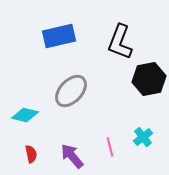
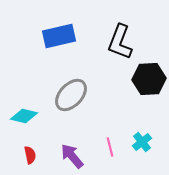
black hexagon: rotated 8 degrees clockwise
gray ellipse: moved 4 px down
cyan diamond: moved 1 px left, 1 px down
cyan cross: moved 1 px left, 5 px down
red semicircle: moved 1 px left, 1 px down
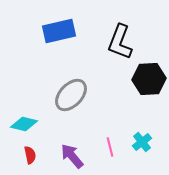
blue rectangle: moved 5 px up
cyan diamond: moved 8 px down
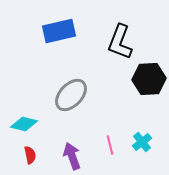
pink line: moved 2 px up
purple arrow: rotated 20 degrees clockwise
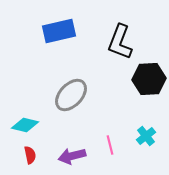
cyan diamond: moved 1 px right, 1 px down
cyan cross: moved 4 px right, 6 px up
purple arrow: rotated 84 degrees counterclockwise
